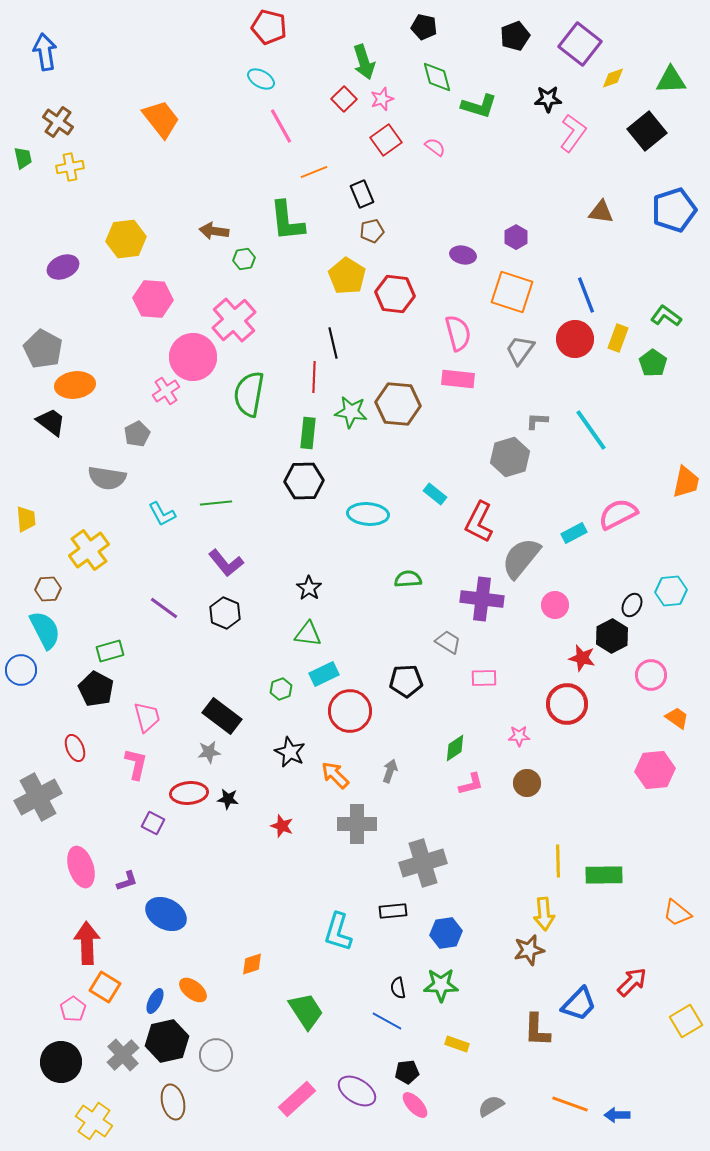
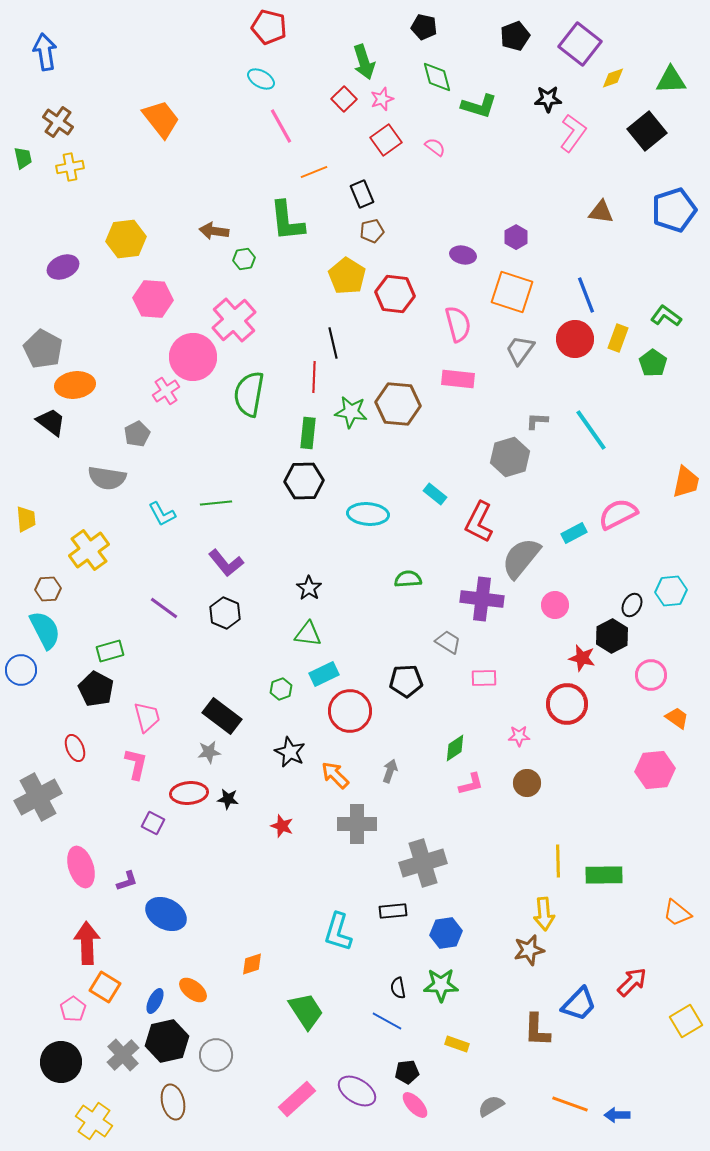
pink semicircle at (458, 333): moved 9 px up
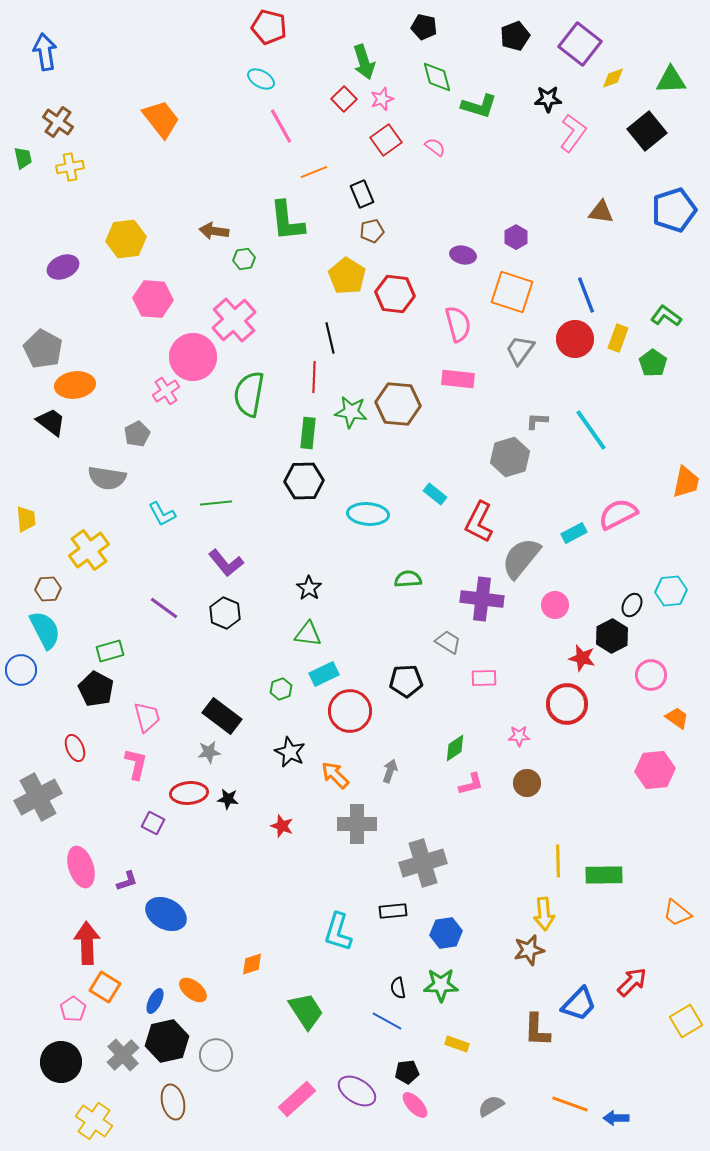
black line at (333, 343): moved 3 px left, 5 px up
blue arrow at (617, 1115): moved 1 px left, 3 px down
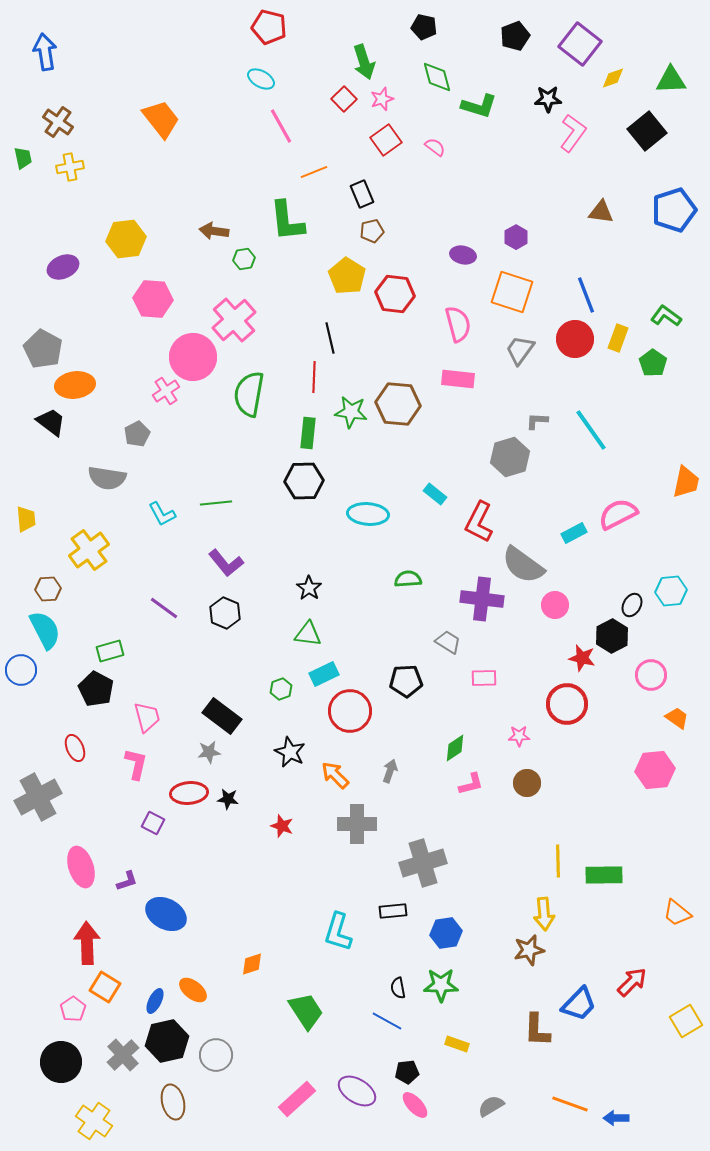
gray semicircle at (521, 558): moved 2 px right, 7 px down; rotated 93 degrees counterclockwise
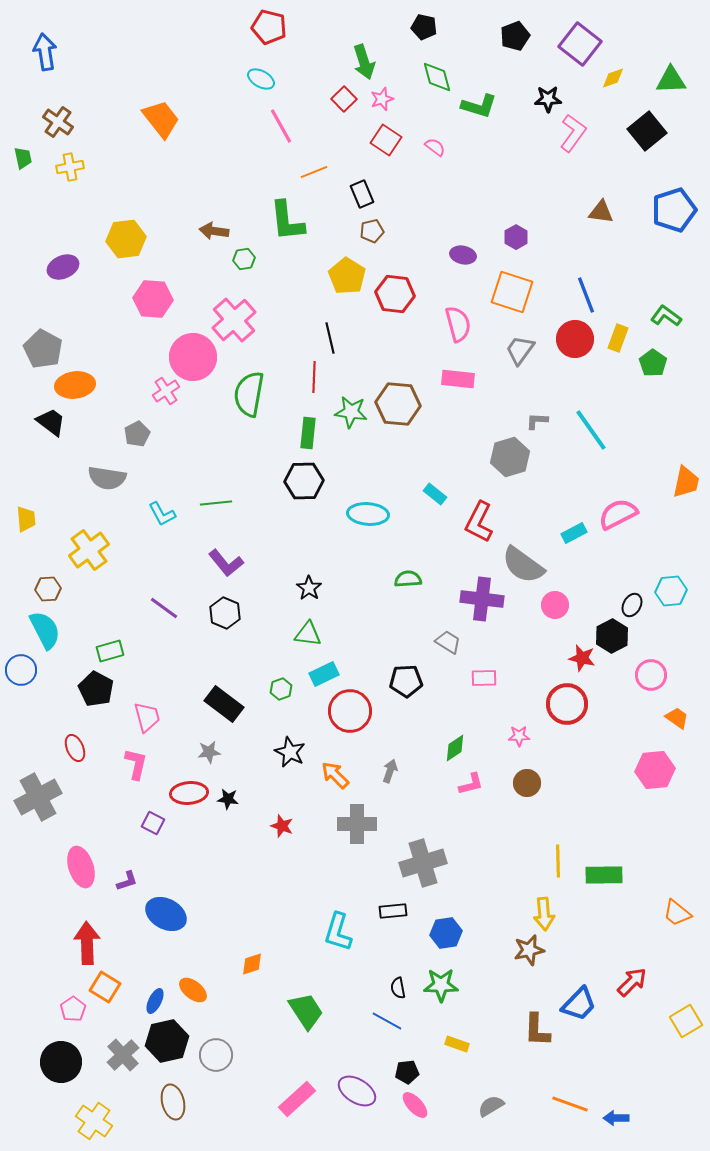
red square at (386, 140): rotated 20 degrees counterclockwise
black rectangle at (222, 716): moved 2 px right, 12 px up
